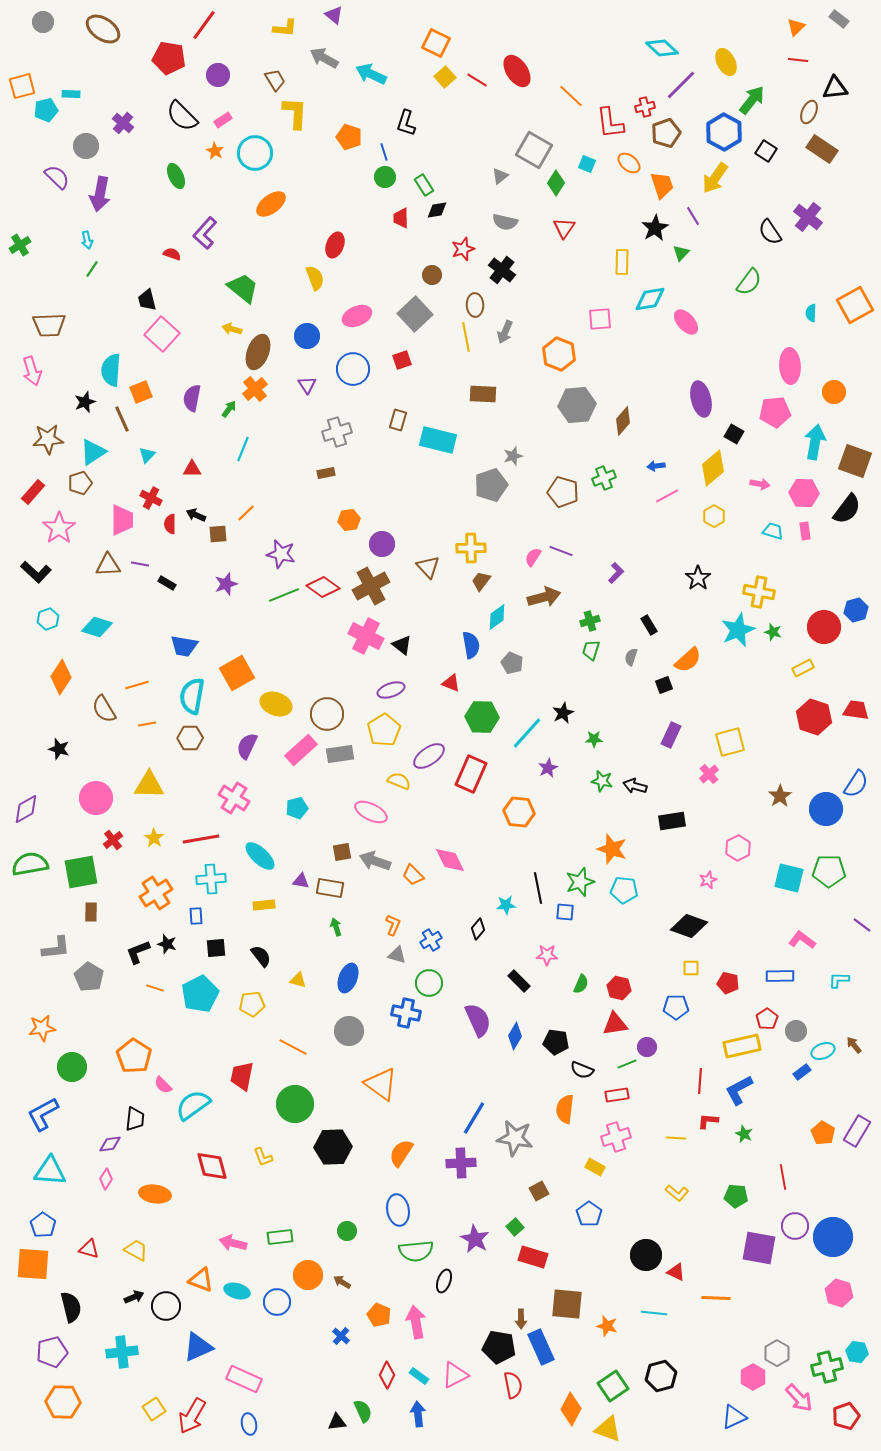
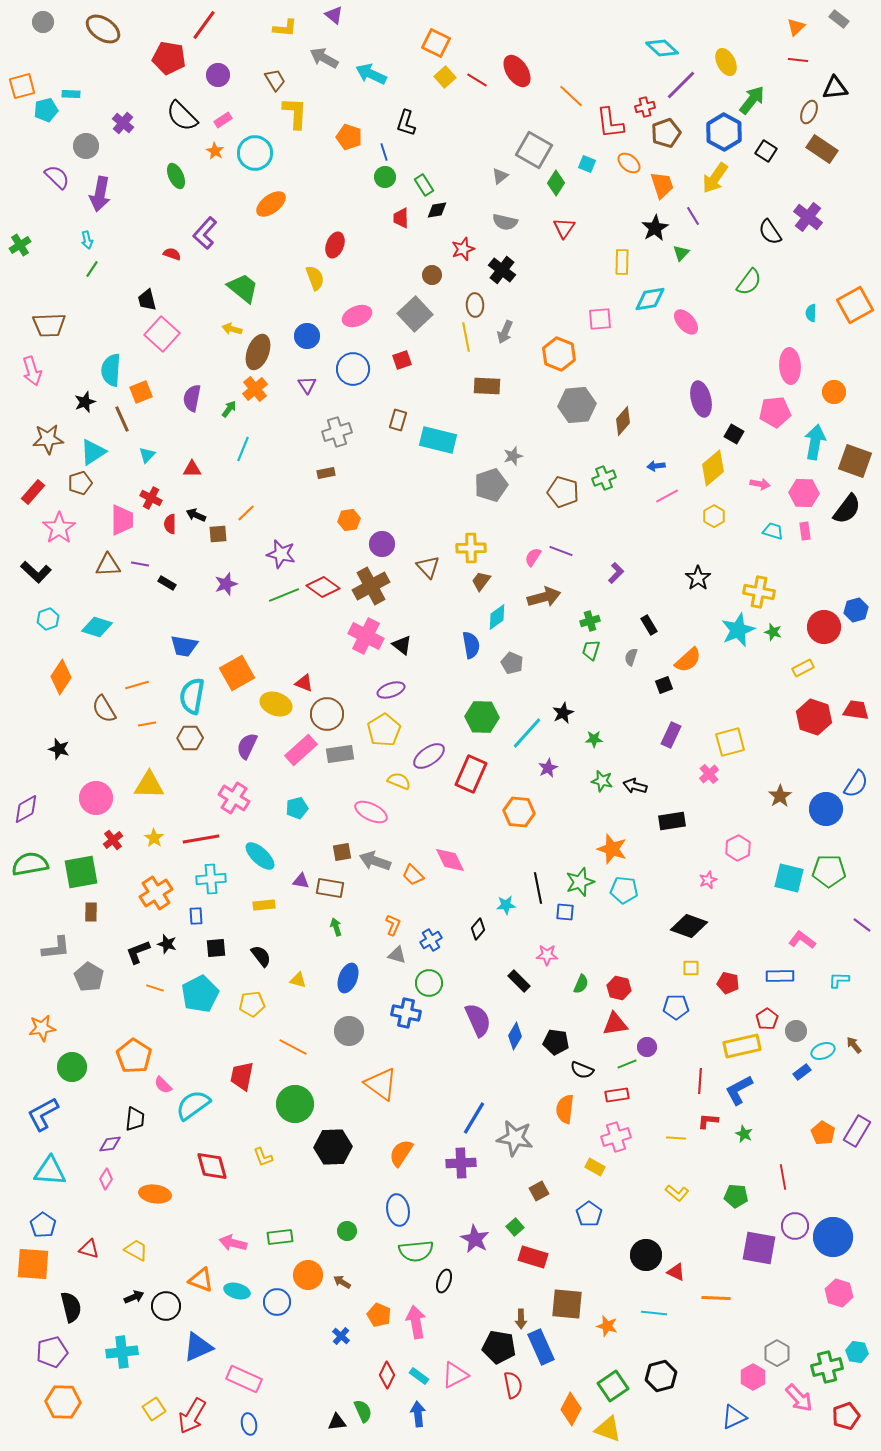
brown rectangle at (483, 394): moved 4 px right, 8 px up
red triangle at (451, 683): moved 147 px left
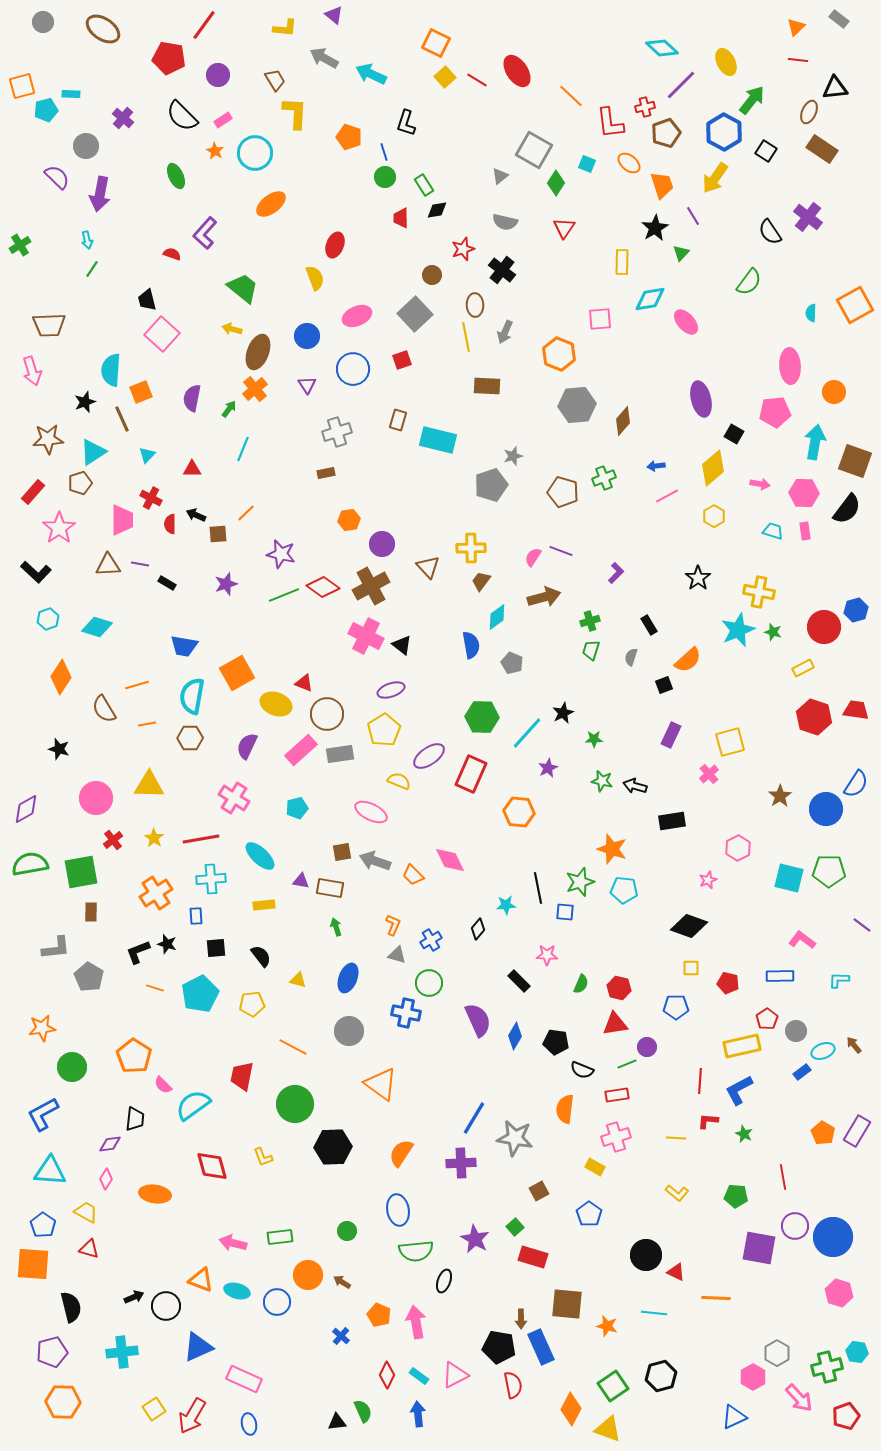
purple cross at (123, 123): moved 5 px up
yellow trapezoid at (136, 1250): moved 50 px left, 38 px up
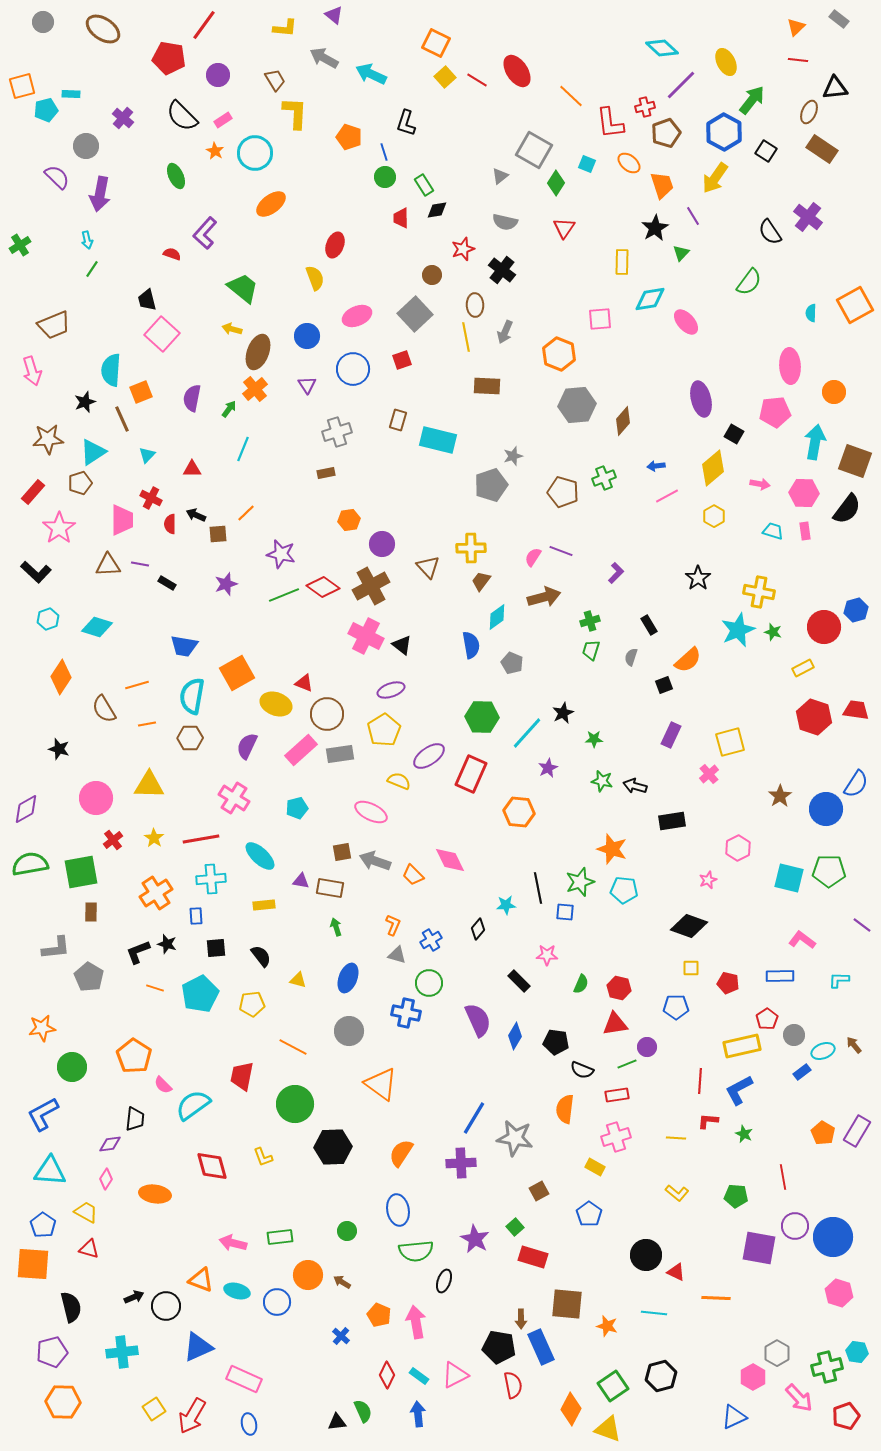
brown trapezoid at (49, 325): moved 5 px right; rotated 20 degrees counterclockwise
gray circle at (796, 1031): moved 2 px left, 4 px down
